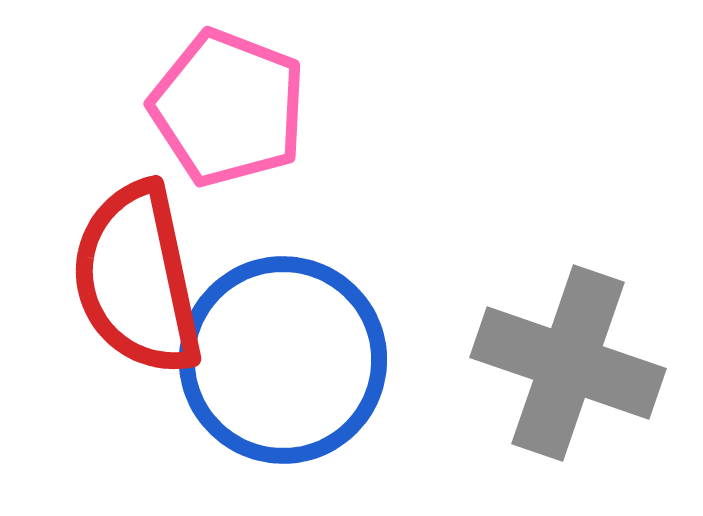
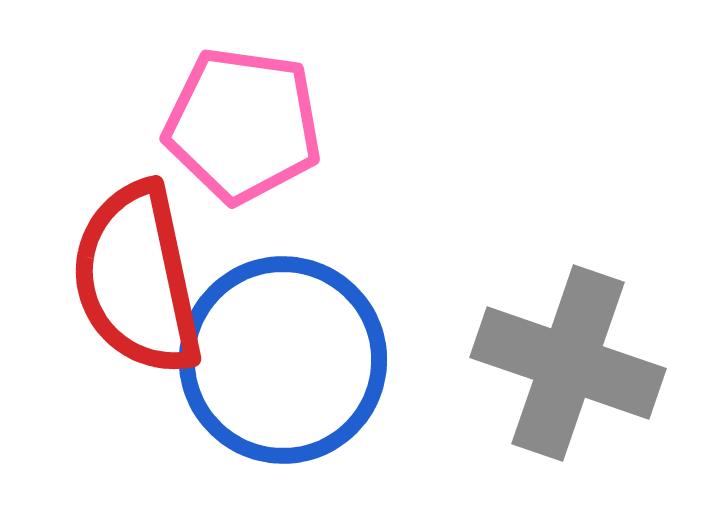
pink pentagon: moved 15 px right, 17 px down; rotated 13 degrees counterclockwise
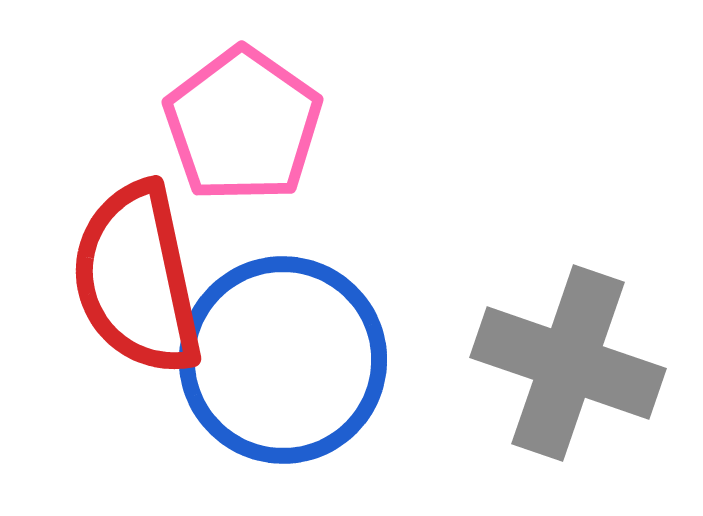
pink pentagon: rotated 27 degrees clockwise
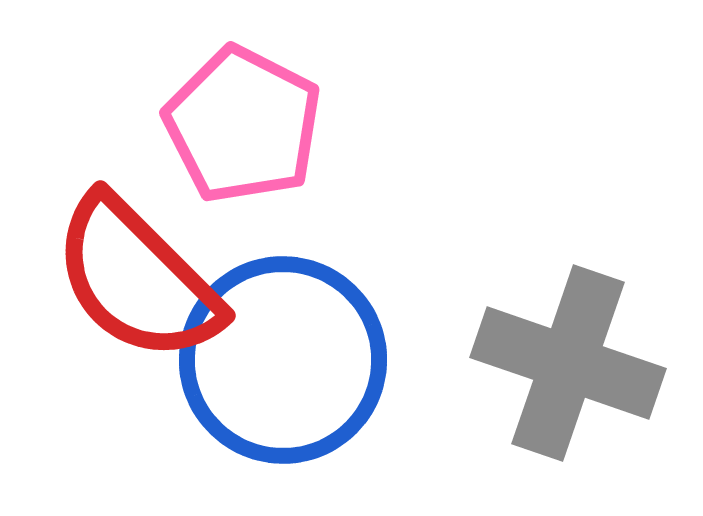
pink pentagon: rotated 8 degrees counterclockwise
red semicircle: rotated 33 degrees counterclockwise
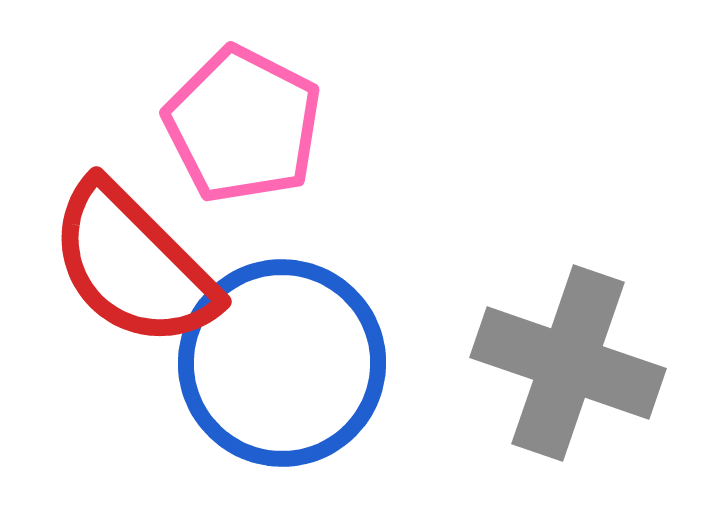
red semicircle: moved 4 px left, 14 px up
blue circle: moved 1 px left, 3 px down
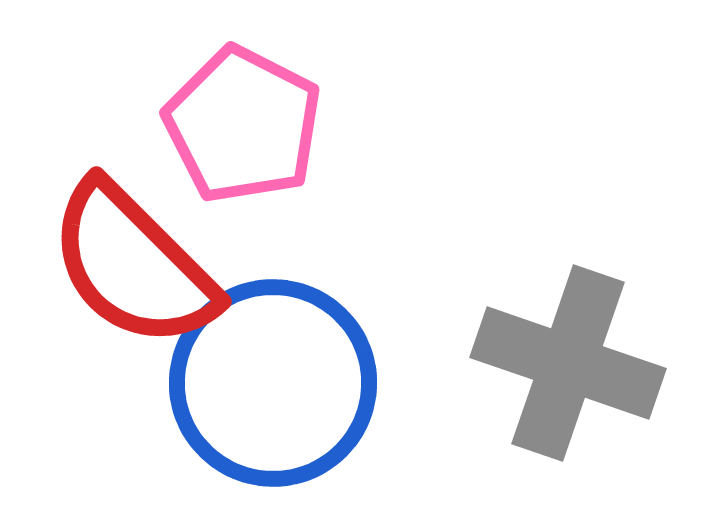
blue circle: moved 9 px left, 20 px down
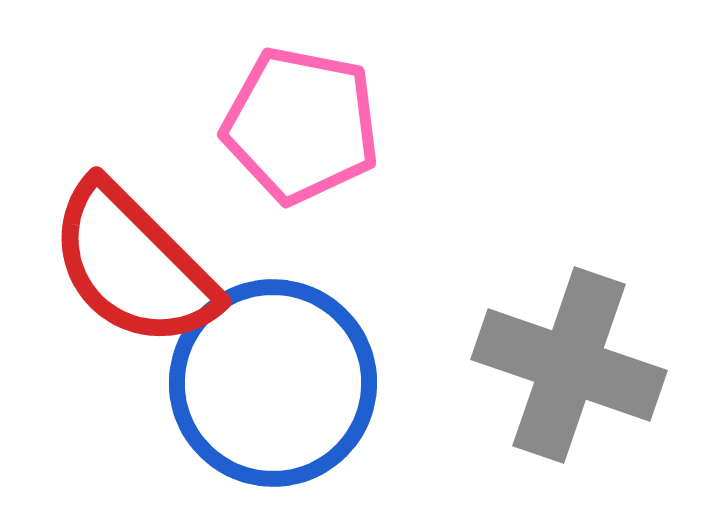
pink pentagon: moved 58 px right; rotated 16 degrees counterclockwise
gray cross: moved 1 px right, 2 px down
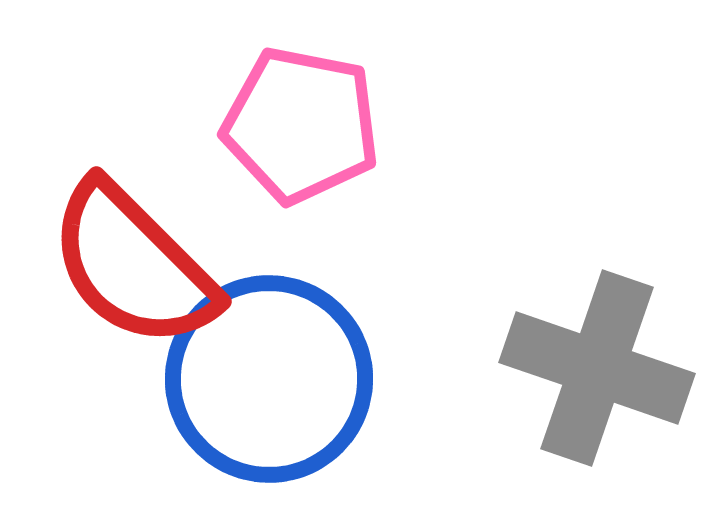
gray cross: moved 28 px right, 3 px down
blue circle: moved 4 px left, 4 px up
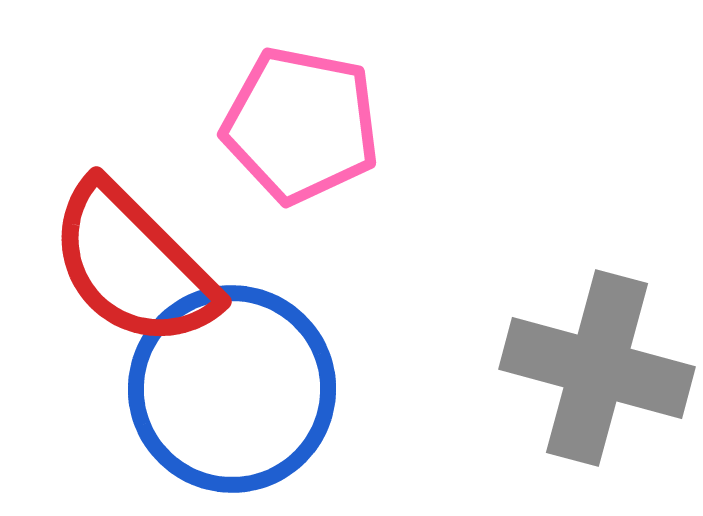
gray cross: rotated 4 degrees counterclockwise
blue circle: moved 37 px left, 10 px down
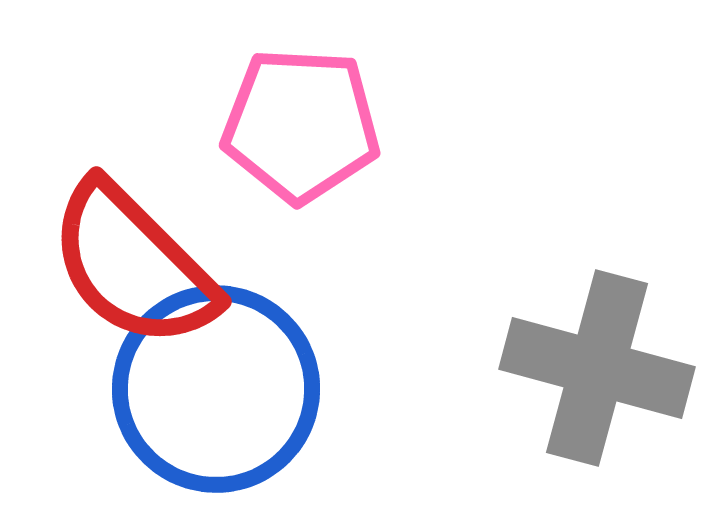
pink pentagon: rotated 8 degrees counterclockwise
blue circle: moved 16 px left
